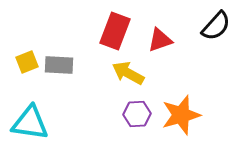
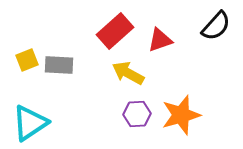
red rectangle: rotated 27 degrees clockwise
yellow square: moved 2 px up
cyan triangle: rotated 42 degrees counterclockwise
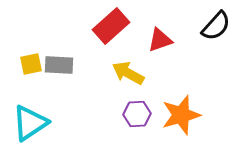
red rectangle: moved 4 px left, 5 px up
yellow square: moved 4 px right, 4 px down; rotated 10 degrees clockwise
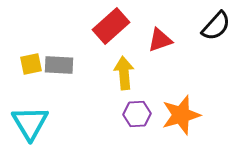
yellow arrow: moved 4 px left; rotated 56 degrees clockwise
cyan triangle: rotated 27 degrees counterclockwise
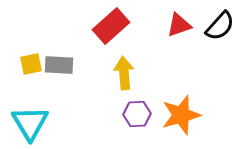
black semicircle: moved 4 px right
red triangle: moved 19 px right, 15 px up
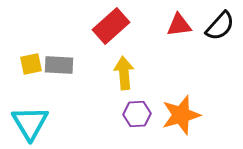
red triangle: rotated 12 degrees clockwise
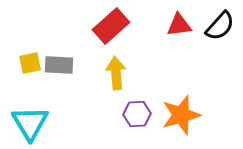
yellow square: moved 1 px left, 1 px up
yellow arrow: moved 8 px left
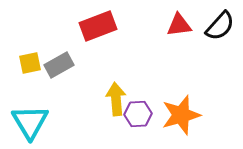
red rectangle: moved 13 px left; rotated 21 degrees clockwise
gray rectangle: rotated 32 degrees counterclockwise
yellow arrow: moved 26 px down
purple hexagon: moved 1 px right
cyan triangle: moved 1 px up
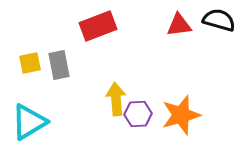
black semicircle: moved 1 px left, 6 px up; rotated 116 degrees counterclockwise
gray rectangle: rotated 72 degrees counterclockwise
cyan triangle: moved 1 px left; rotated 30 degrees clockwise
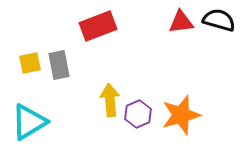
red triangle: moved 2 px right, 3 px up
yellow arrow: moved 6 px left, 1 px down
purple hexagon: rotated 20 degrees counterclockwise
